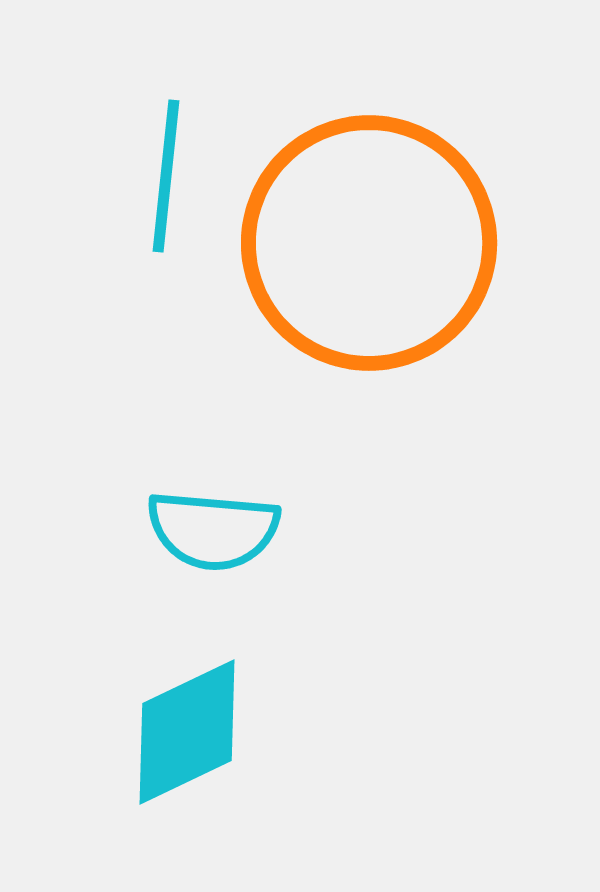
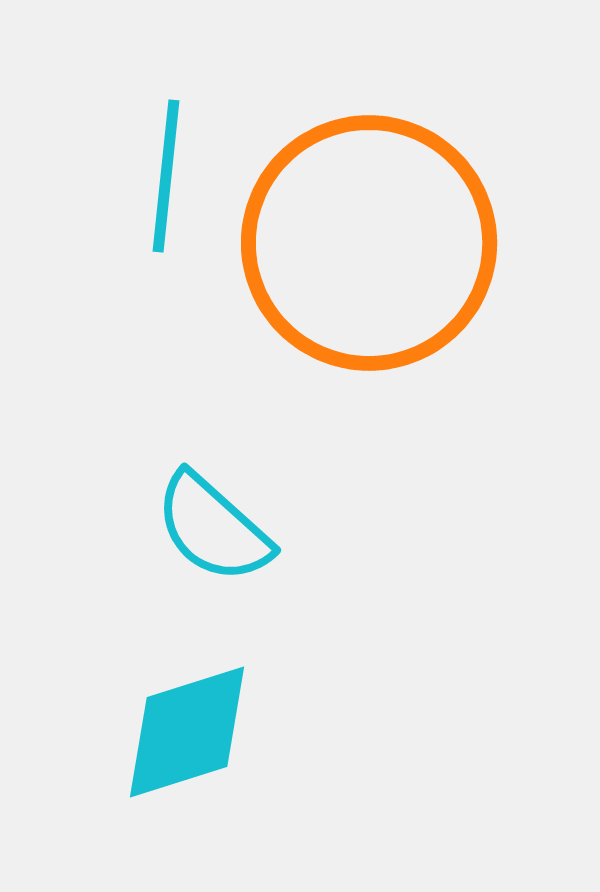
cyan semicircle: moved 2 px up; rotated 37 degrees clockwise
cyan diamond: rotated 8 degrees clockwise
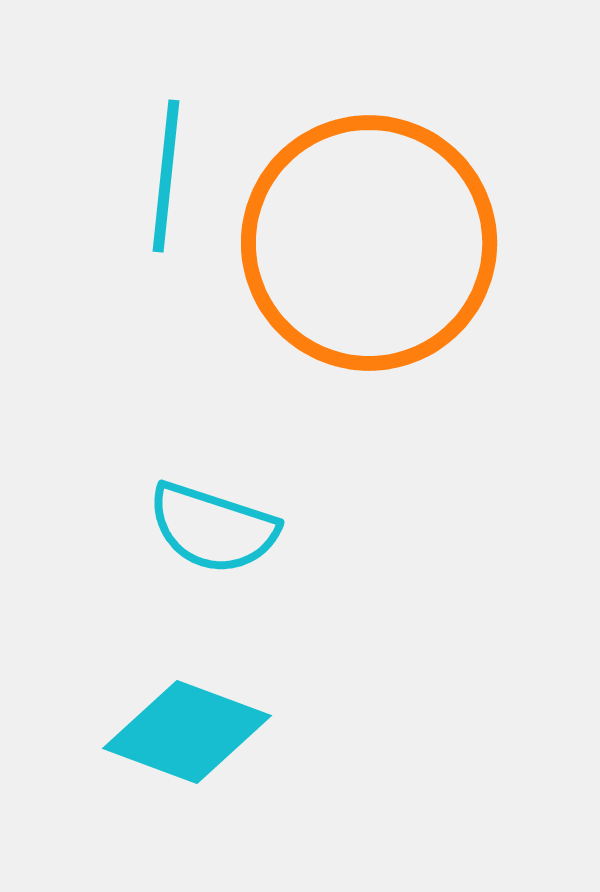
cyan semicircle: rotated 24 degrees counterclockwise
cyan diamond: rotated 38 degrees clockwise
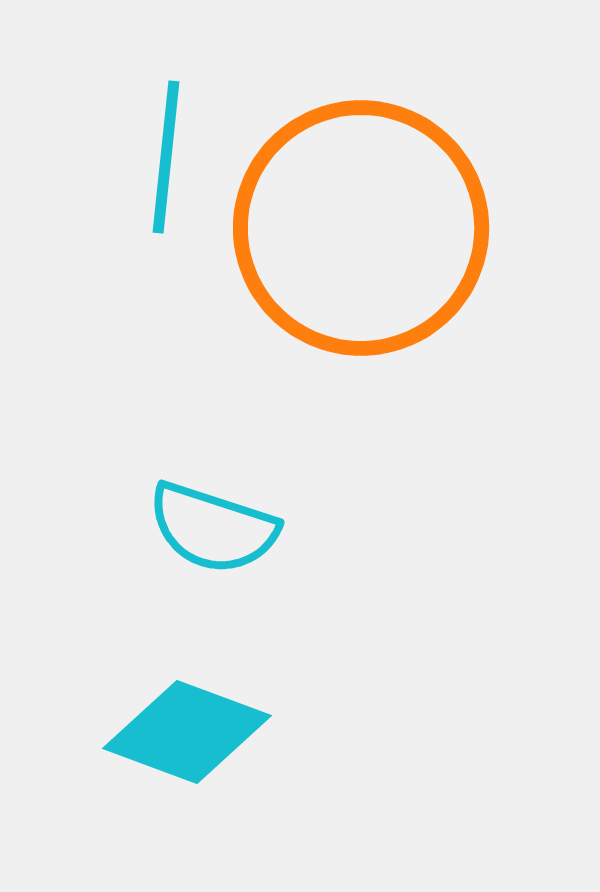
cyan line: moved 19 px up
orange circle: moved 8 px left, 15 px up
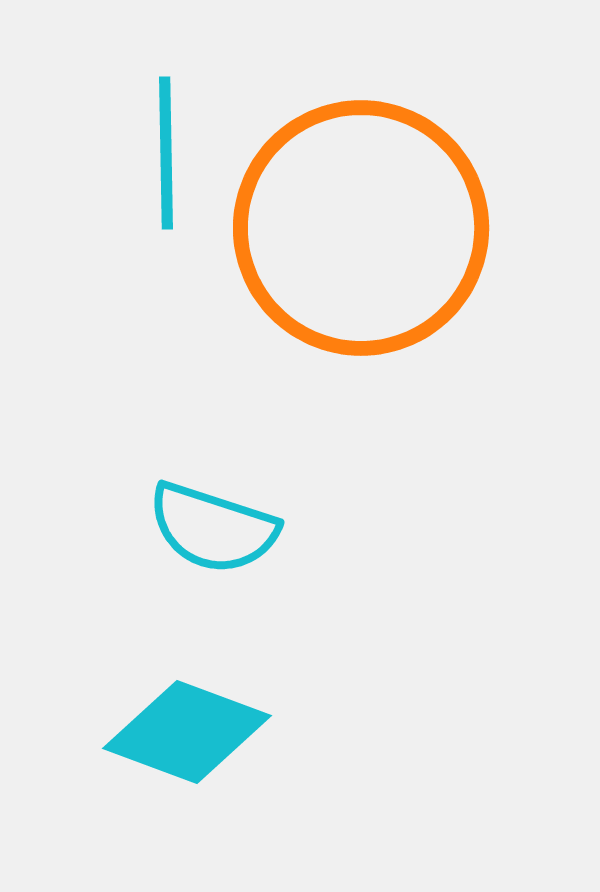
cyan line: moved 4 px up; rotated 7 degrees counterclockwise
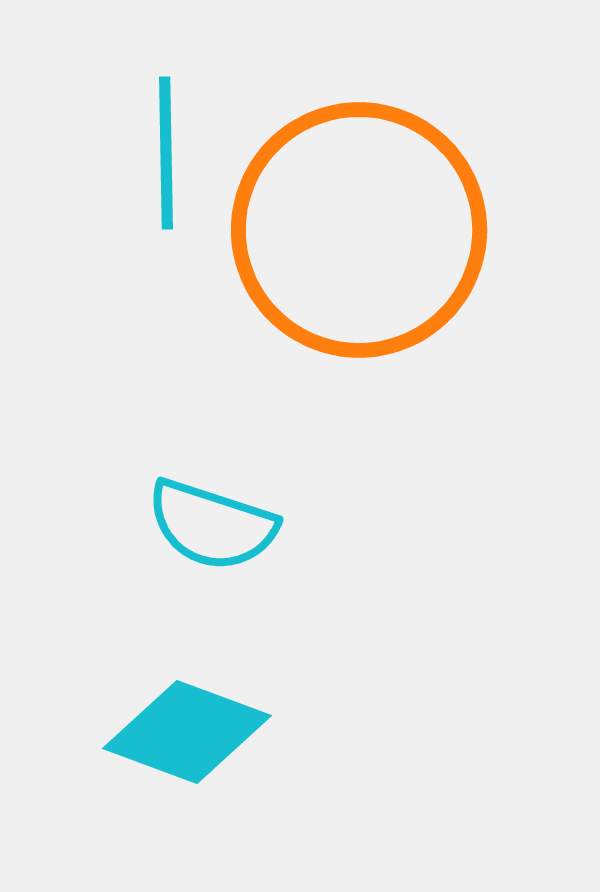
orange circle: moved 2 px left, 2 px down
cyan semicircle: moved 1 px left, 3 px up
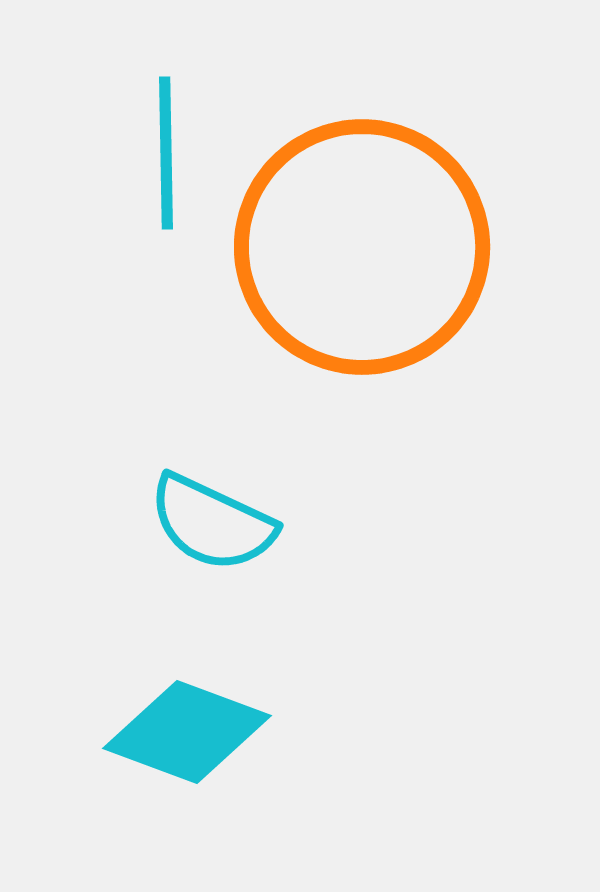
orange circle: moved 3 px right, 17 px down
cyan semicircle: moved 2 px up; rotated 7 degrees clockwise
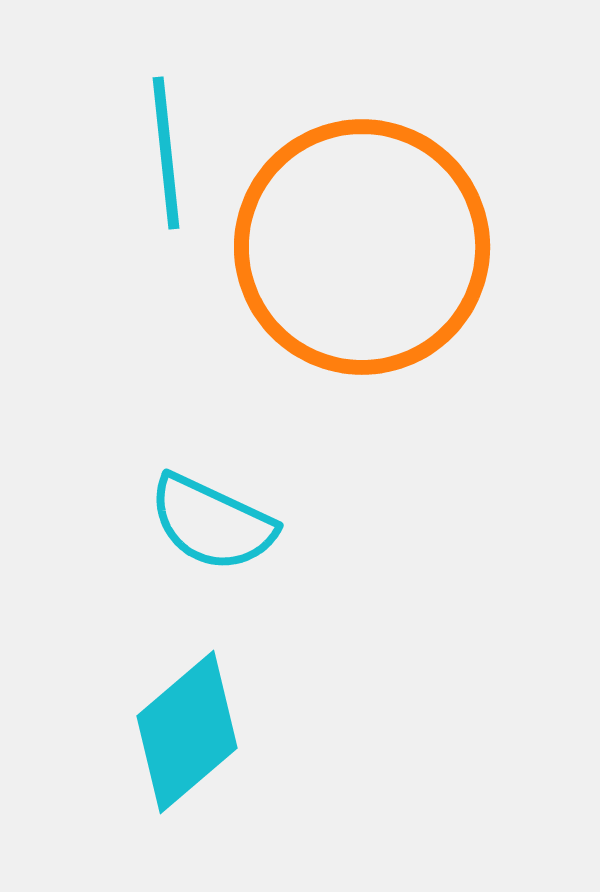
cyan line: rotated 5 degrees counterclockwise
cyan diamond: rotated 61 degrees counterclockwise
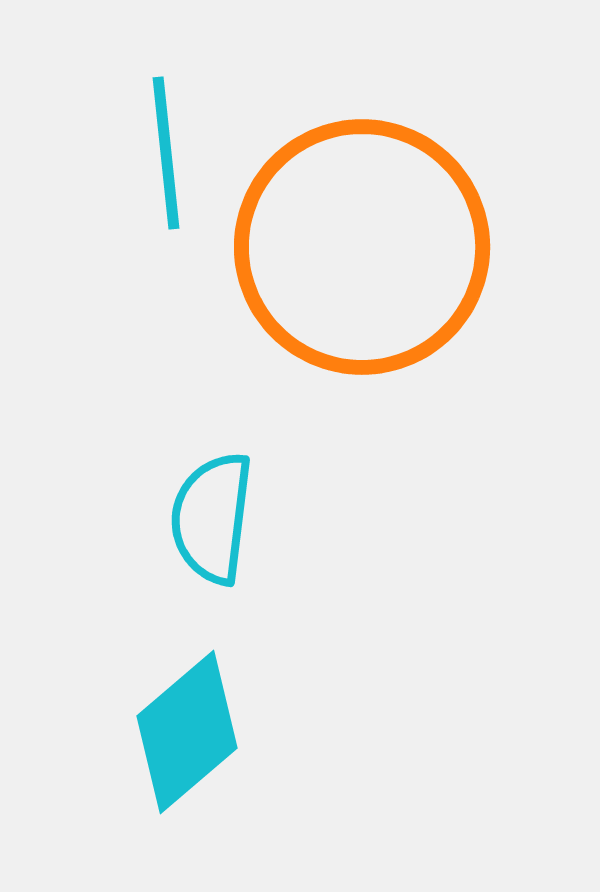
cyan semicircle: moved 5 px up; rotated 72 degrees clockwise
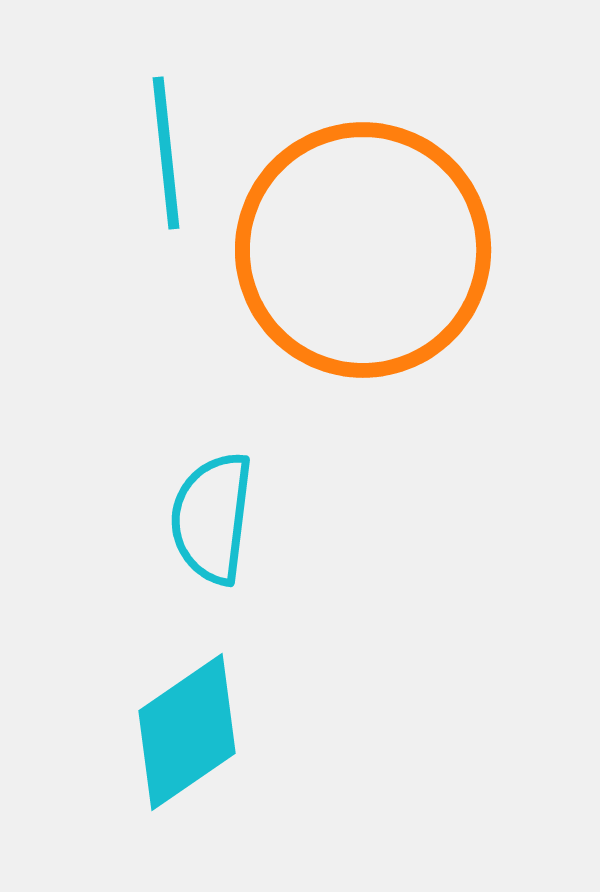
orange circle: moved 1 px right, 3 px down
cyan diamond: rotated 6 degrees clockwise
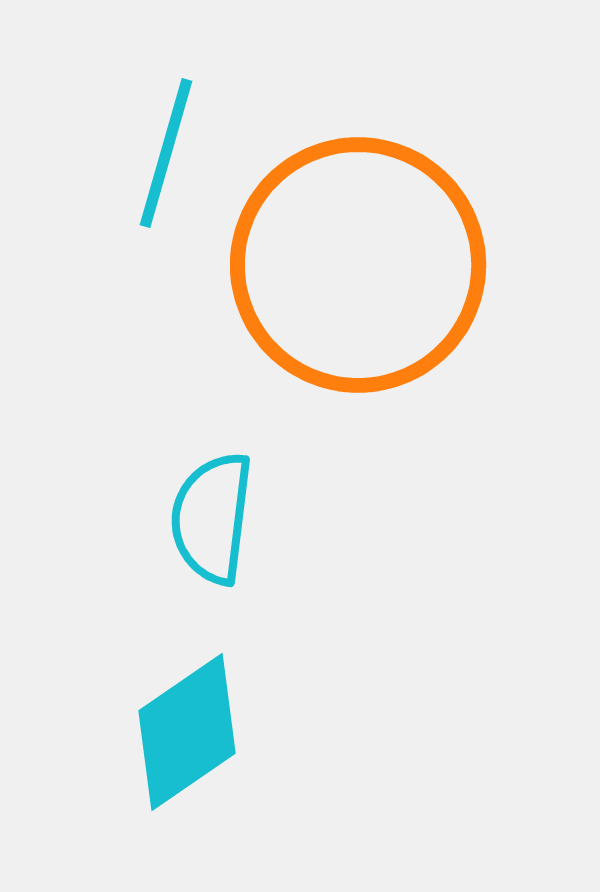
cyan line: rotated 22 degrees clockwise
orange circle: moved 5 px left, 15 px down
